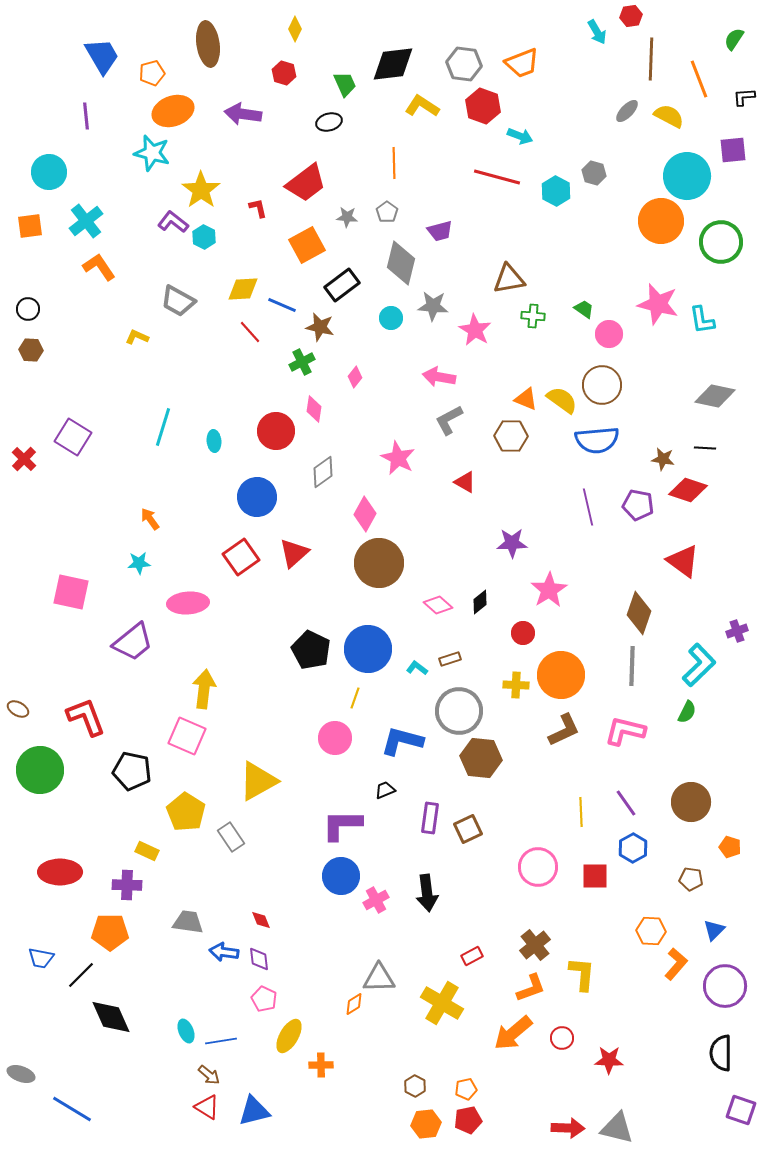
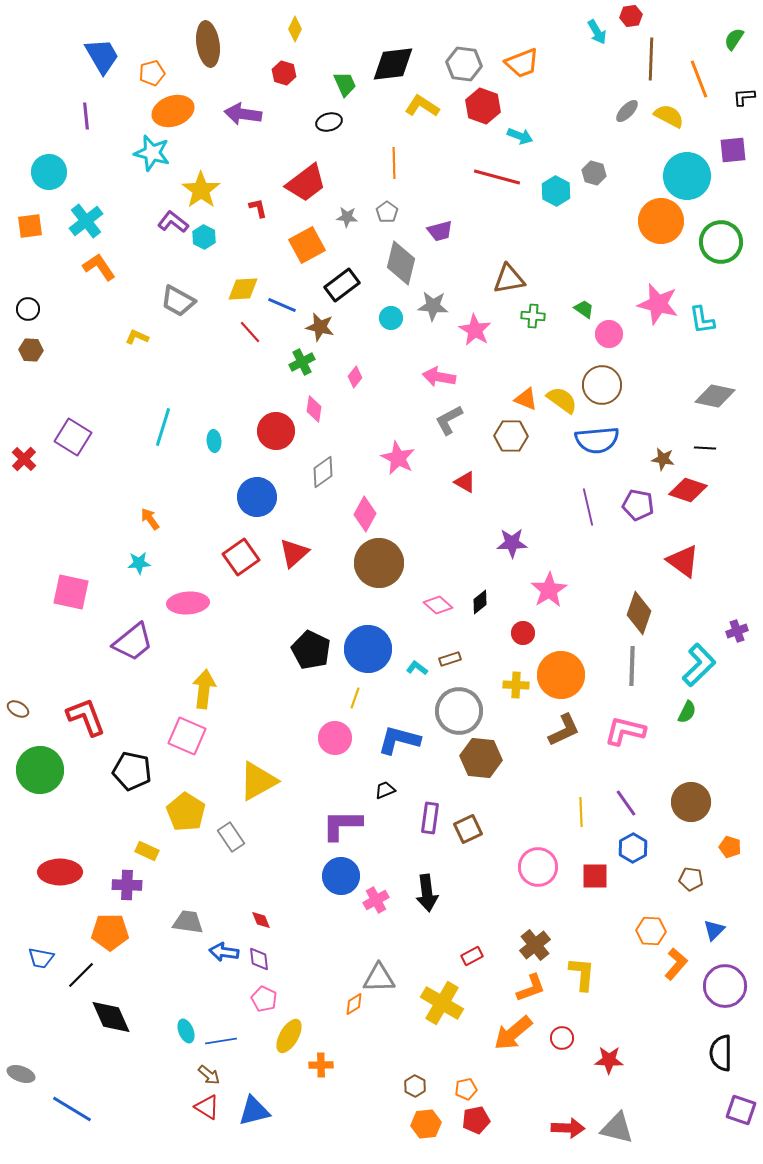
blue L-shape at (402, 741): moved 3 px left, 1 px up
red pentagon at (468, 1120): moved 8 px right
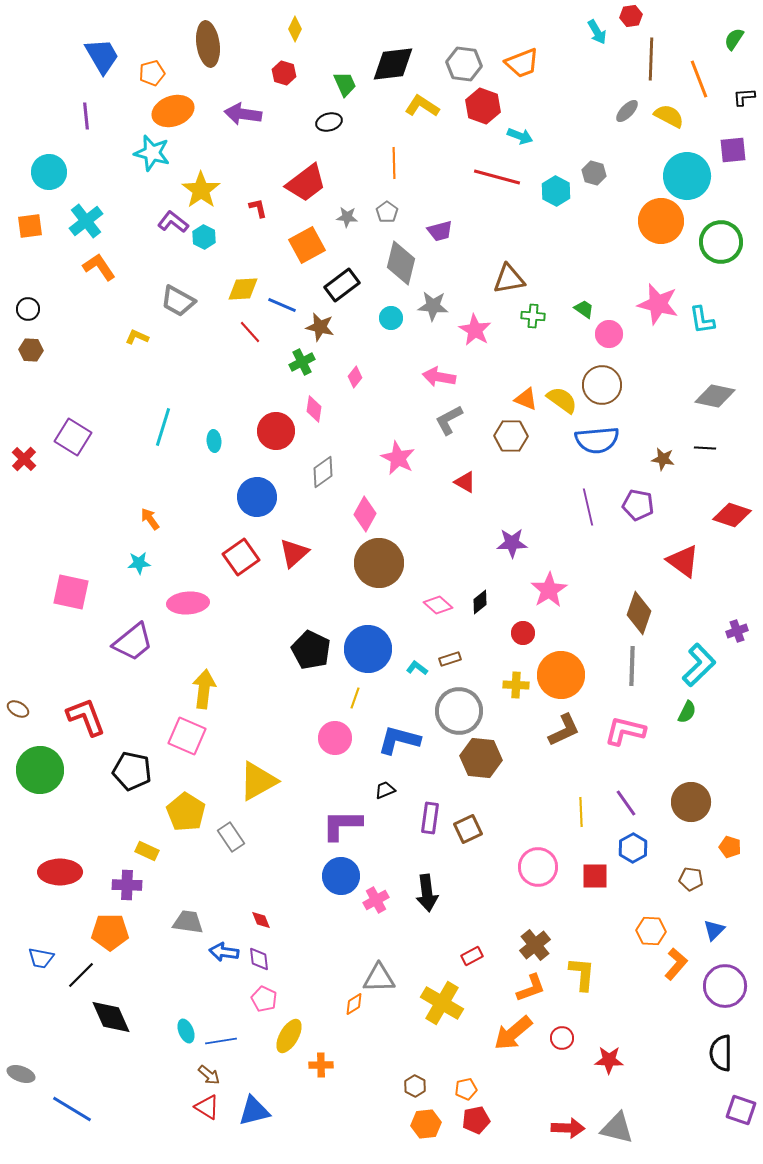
red diamond at (688, 490): moved 44 px right, 25 px down
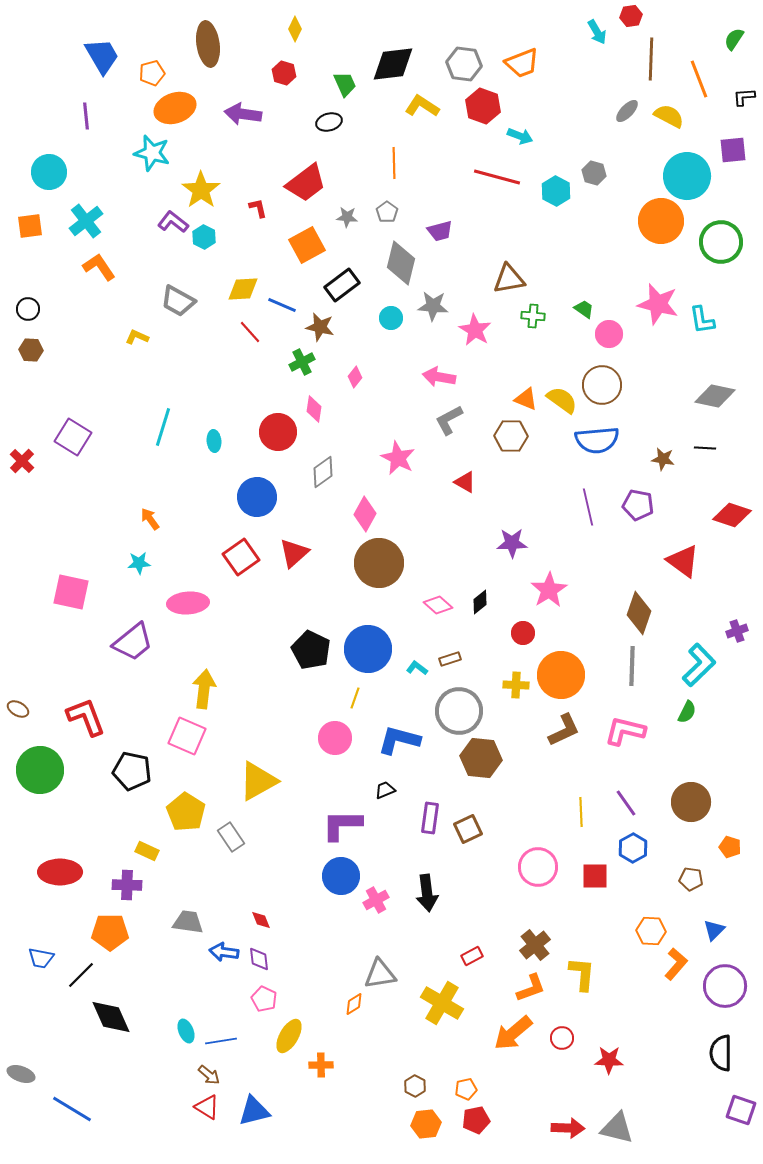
orange ellipse at (173, 111): moved 2 px right, 3 px up
red circle at (276, 431): moved 2 px right, 1 px down
red cross at (24, 459): moved 2 px left, 2 px down
gray triangle at (379, 978): moved 1 px right, 4 px up; rotated 8 degrees counterclockwise
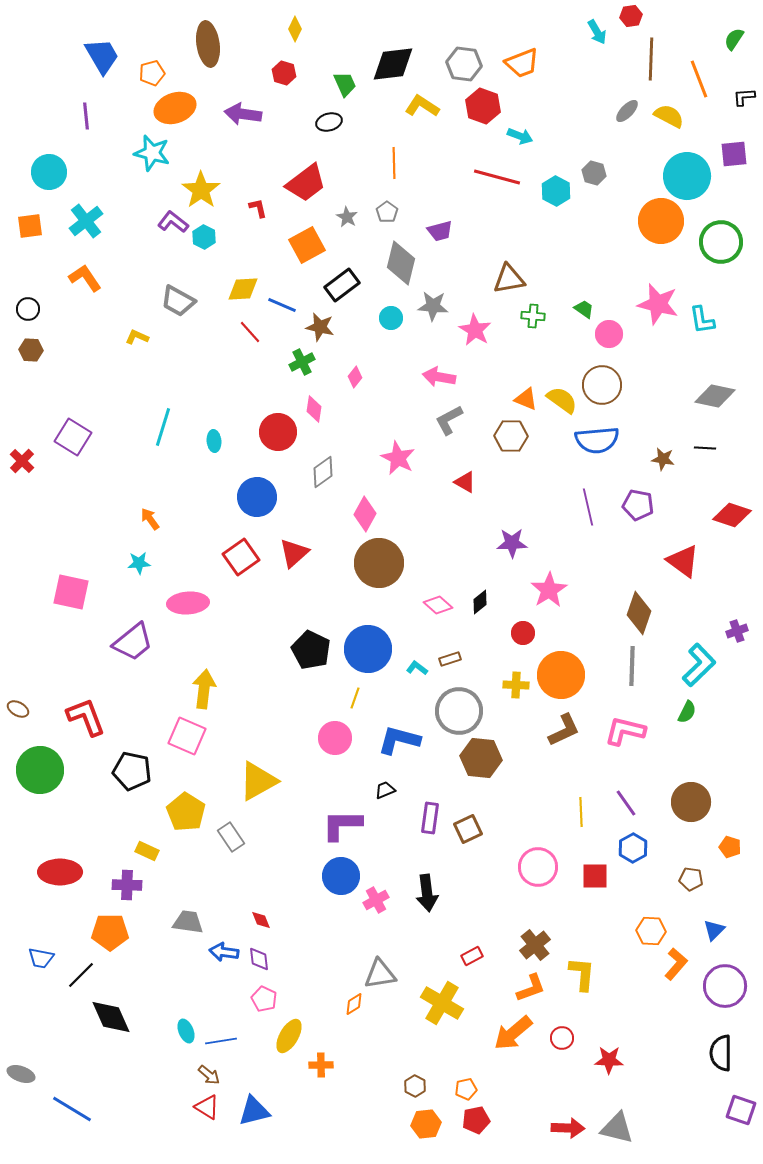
purple square at (733, 150): moved 1 px right, 4 px down
gray star at (347, 217): rotated 25 degrees clockwise
orange L-shape at (99, 267): moved 14 px left, 11 px down
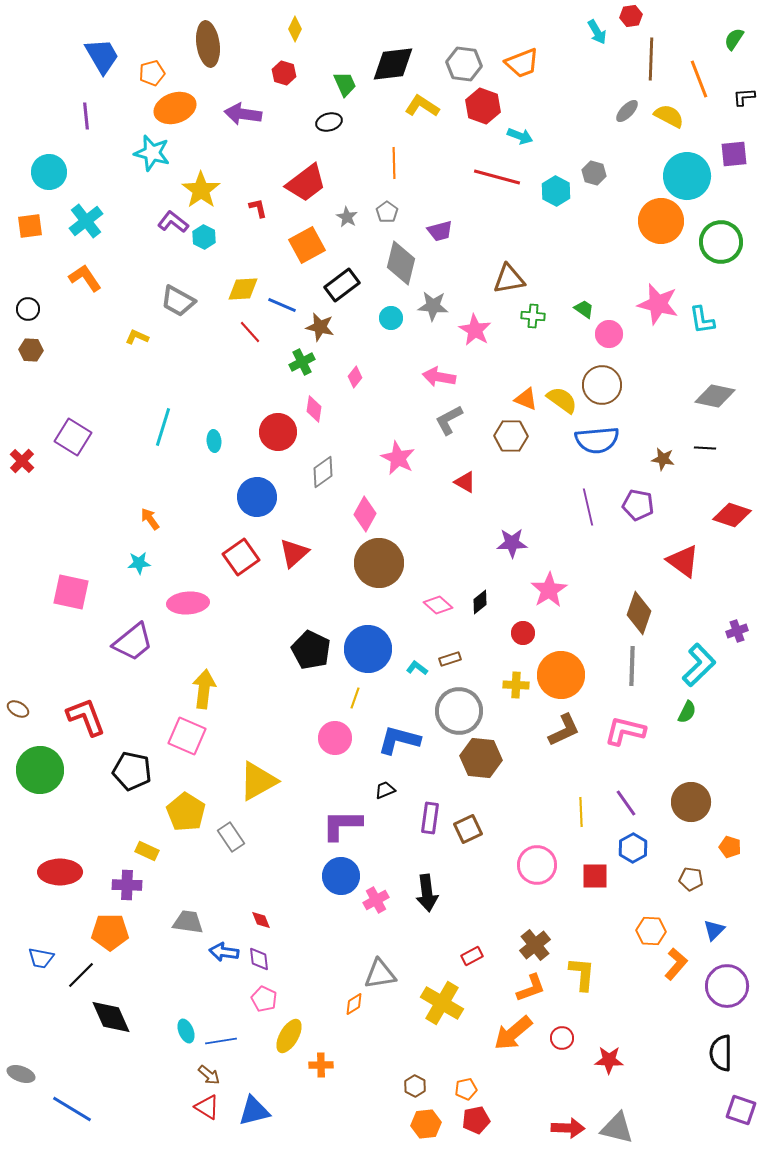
pink circle at (538, 867): moved 1 px left, 2 px up
purple circle at (725, 986): moved 2 px right
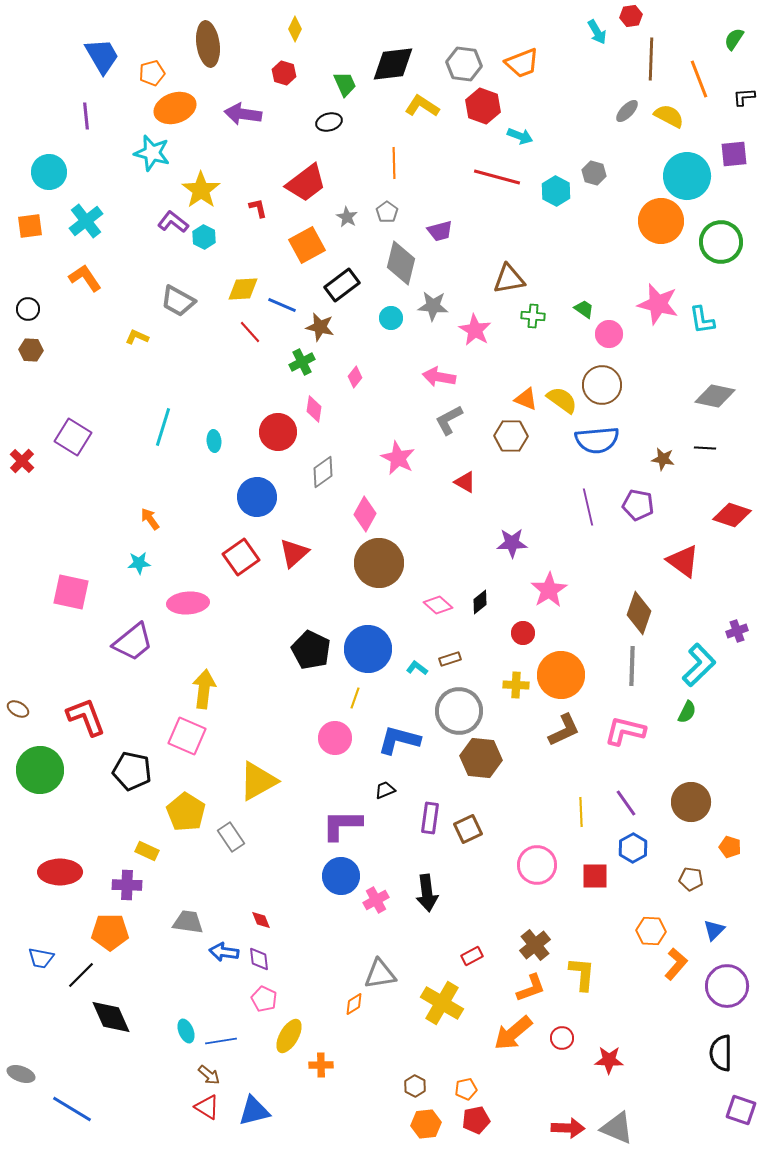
gray triangle at (617, 1128): rotated 9 degrees clockwise
